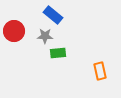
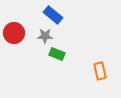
red circle: moved 2 px down
green rectangle: moved 1 px left, 1 px down; rotated 28 degrees clockwise
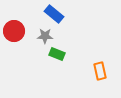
blue rectangle: moved 1 px right, 1 px up
red circle: moved 2 px up
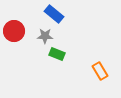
orange rectangle: rotated 18 degrees counterclockwise
